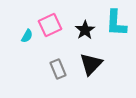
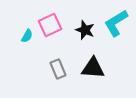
cyan L-shape: rotated 56 degrees clockwise
black star: rotated 18 degrees counterclockwise
black triangle: moved 2 px right, 4 px down; rotated 50 degrees clockwise
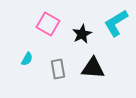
pink square: moved 2 px left, 1 px up; rotated 35 degrees counterclockwise
black star: moved 3 px left, 4 px down; rotated 24 degrees clockwise
cyan semicircle: moved 23 px down
gray rectangle: rotated 12 degrees clockwise
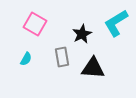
pink square: moved 13 px left
cyan semicircle: moved 1 px left
gray rectangle: moved 4 px right, 12 px up
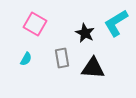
black star: moved 3 px right, 1 px up; rotated 18 degrees counterclockwise
gray rectangle: moved 1 px down
